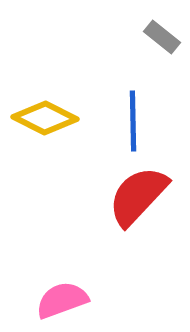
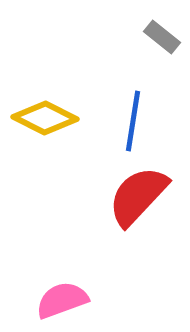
blue line: rotated 10 degrees clockwise
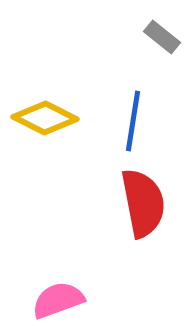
red semicircle: moved 5 px right, 7 px down; rotated 126 degrees clockwise
pink semicircle: moved 4 px left
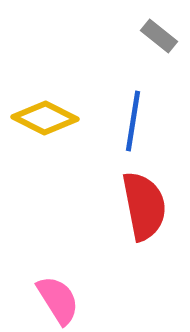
gray rectangle: moved 3 px left, 1 px up
red semicircle: moved 1 px right, 3 px down
pink semicircle: rotated 78 degrees clockwise
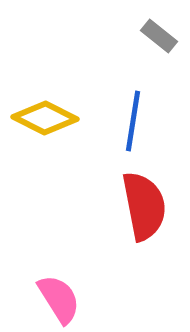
pink semicircle: moved 1 px right, 1 px up
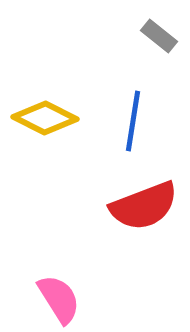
red semicircle: rotated 80 degrees clockwise
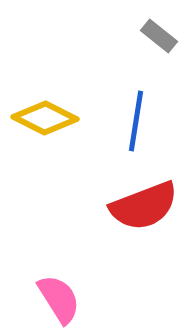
blue line: moved 3 px right
